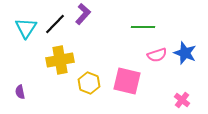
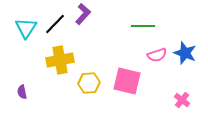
green line: moved 1 px up
yellow hexagon: rotated 25 degrees counterclockwise
purple semicircle: moved 2 px right
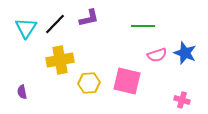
purple L-shape: moved 6 px right, 4 px down; rotated 35 degrees clockwise
pink cross: rotated 21 degrees counterclockwise
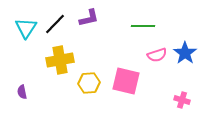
blue star: rotated 15 degrees clockwise
pink square: moved 1 px left
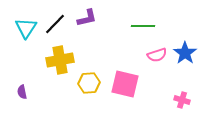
purple L-shape: moved 2 px left
pink square: moved 1 px left, 3 px down
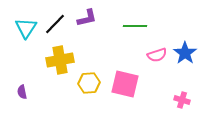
green line: moved 8 px left
